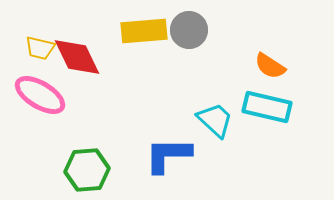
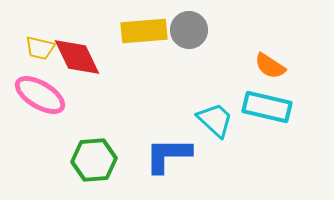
green hexagon: moved 7 px right, 10 px up
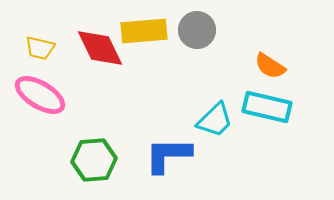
gray circle: moved 8 px right
red diamond: moved 23 px right, 9 px up
cyan trapezoid: rotated 93 degrees clockwise
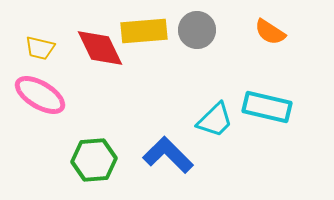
orange semicircle: moved 34 px up
blue L-shape: rotated 45 degrees clockwise
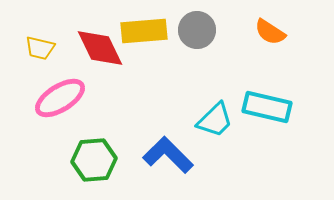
pink ellipse: moved 20 px right, 3 px down; rotated 63 degrees counterclockwise
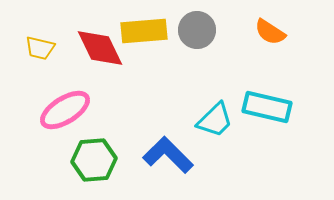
pink ellipse: moved 5 px right, 12 px down
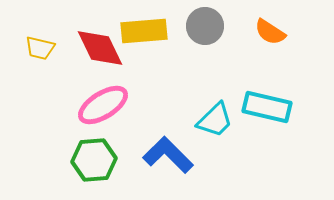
gray circle: moved 8 px right, 4 px up
pink ellipse: moved 38 px right, 5 px up
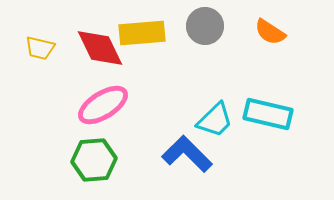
yellow rectangle: moved 2 px left, 2 px down
cyan rectangle: moved 1 px right, 7 px down
blue L-shape: moved 19 px right, 1 px up
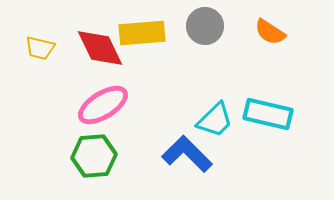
green hexagon: moved 4 px up
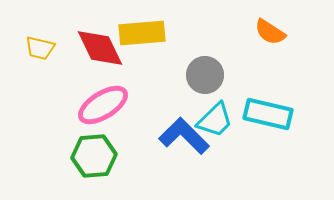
gray circle: moved 49 px down
blue L-shape: moved 3 px left, 18 px up
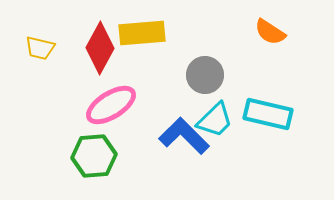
red diamond: rotated 54 degrees clockwise
pink ellipse: moved 8 px right
